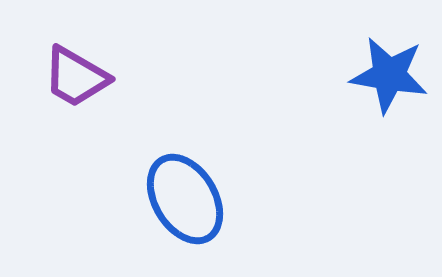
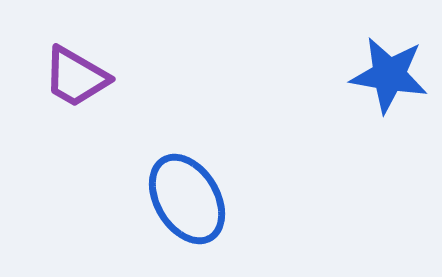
blue ellipse: moved 2 px right
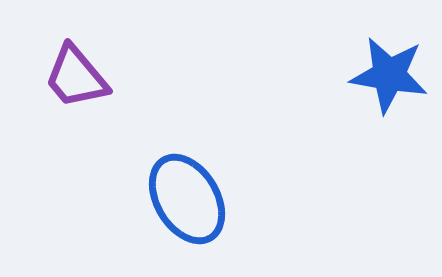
purple trapezoid: rotated 20 degrees clockwise
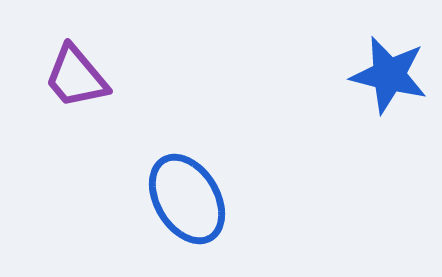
blue star: rotated 4 degrees clockwise
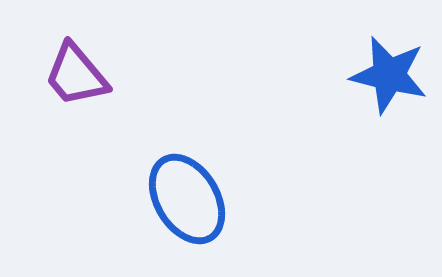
purple trapezoid: moved 2 px up
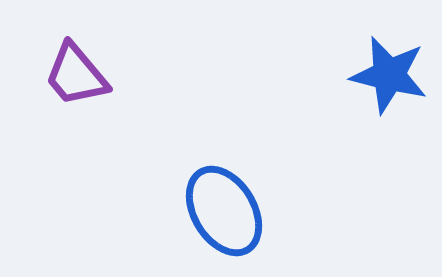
blue ellipse: moved 37 px right, 12 px down
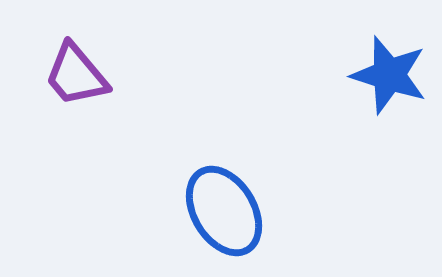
blue star: rotated 4 degrees clockwise
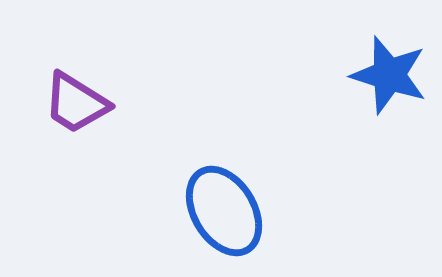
purple trapezoid: moved 28 px down; rotated 18 degrees counterclockwise
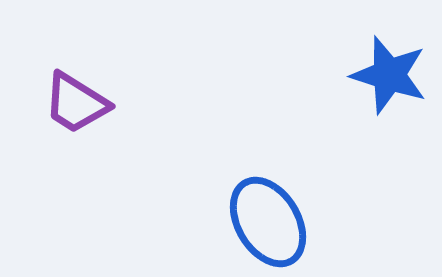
blue ellipse: moved 44 px right, 11 px down
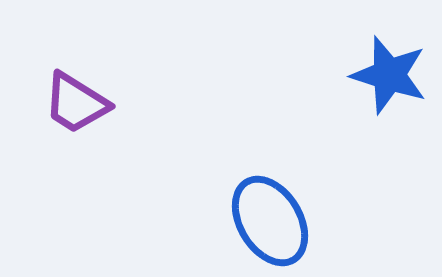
blue ellipse: moved 2 px right, 1 px up
